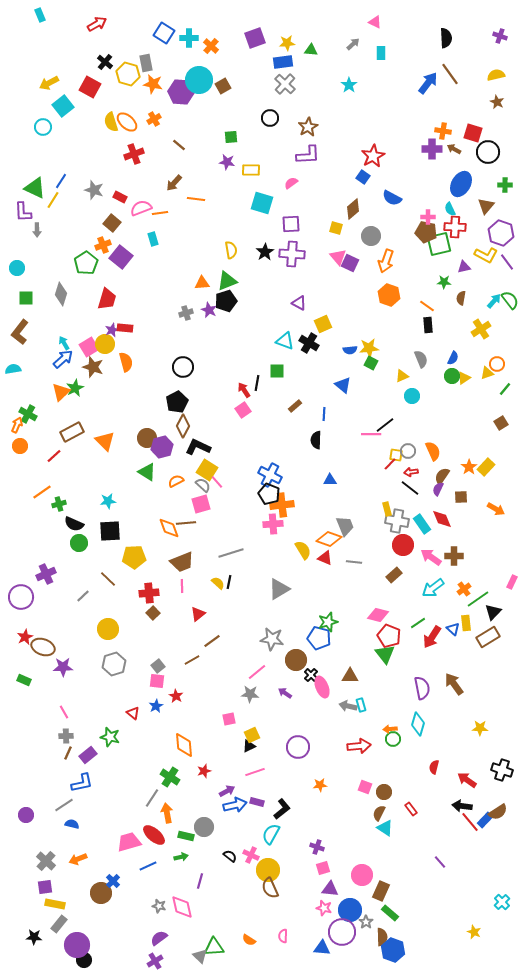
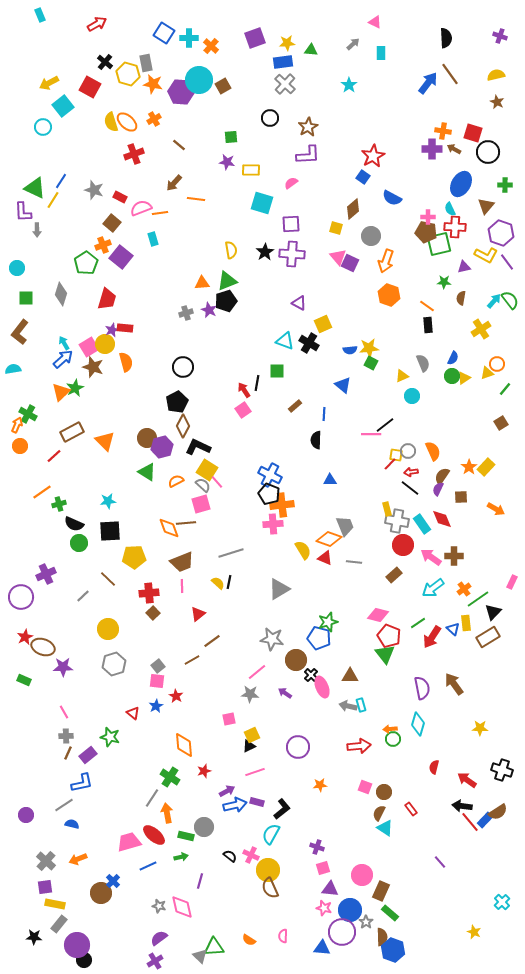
gray semicircle at (421, 359): moved 2 px right, 4 px down
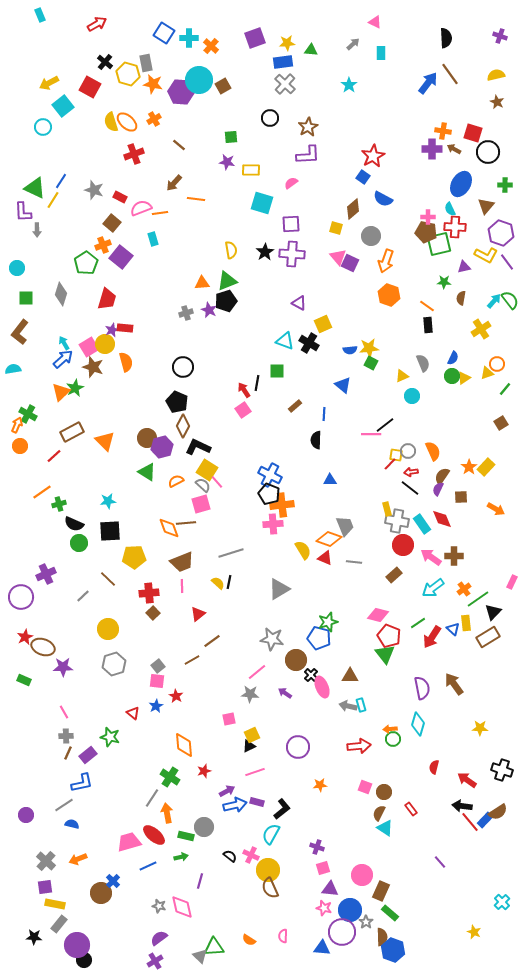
blue semicircle at (392, 198): moved 9 px left, 1 px down
black pentagon at (177, 402): rotated 20 degrees counterclockwise
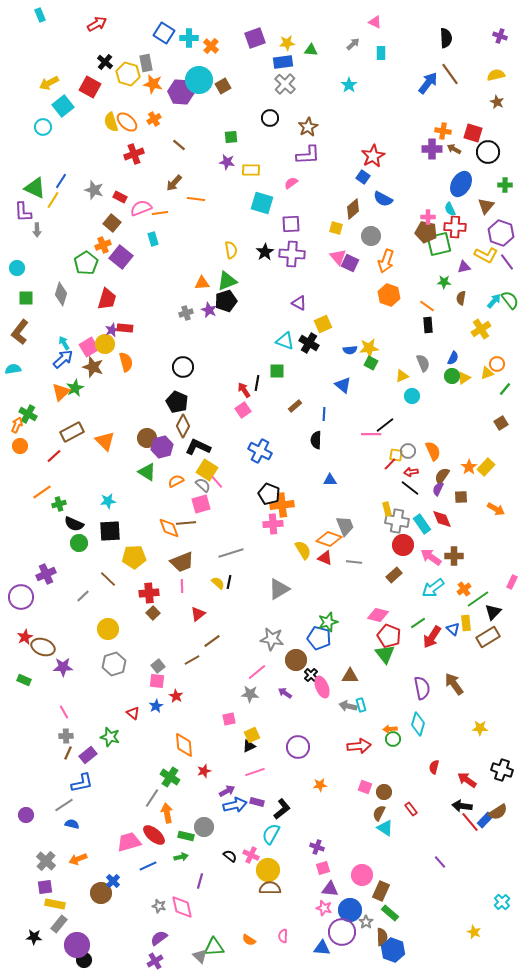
blue cross at (270, 475): moved 10 px left, 24 px up
brown semicircle at (270, 888): rotated 115 degrees clockwise
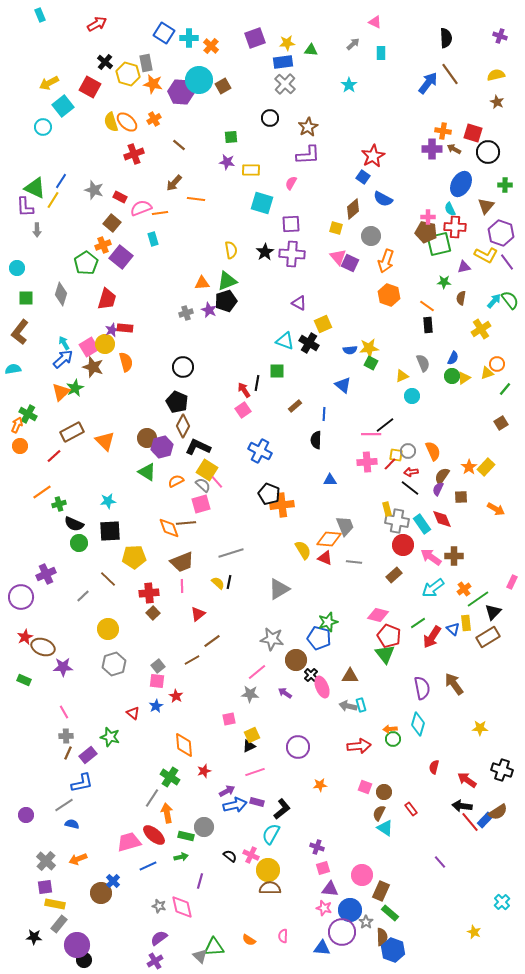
pink semicircle at (291, 183): rotated 24 degrees counterclockwise
purple L-shape at (23, 212): moved 2 px right, 5 px up
pink cross at (273, 524): moved 94 px right, 62 px up
orange diamond at (329, 539): rotated 15 degrees counterclockwise
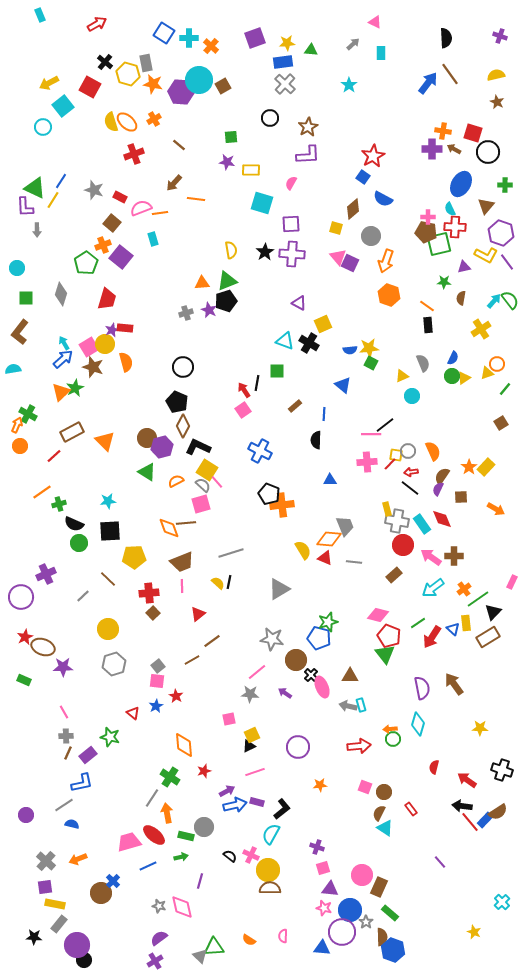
brown rectangle at (381, 891): moved 2 px left, 4 px up
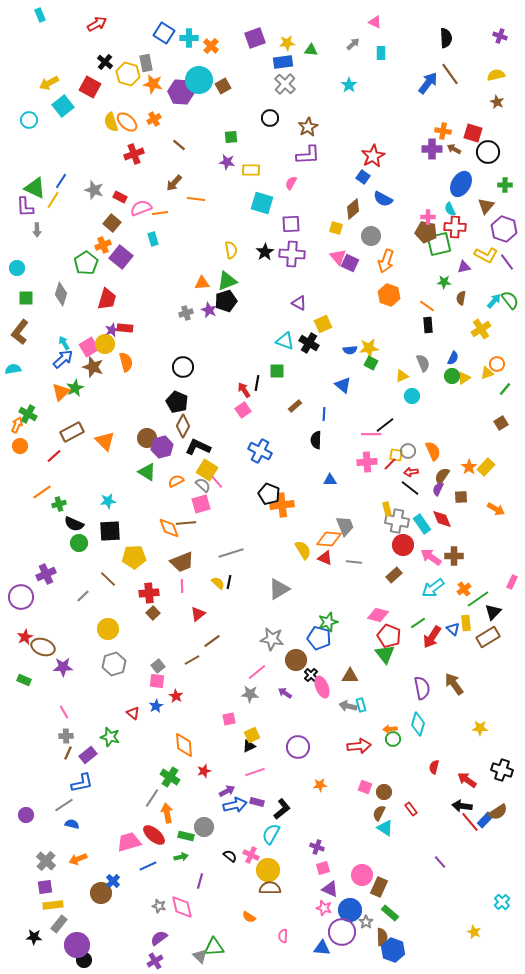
cyan circle at (43, 127): moved 14 px left, 7 px up
purple hexagon at (501, 233): moved 3 px right, 4 px up
purple triangle at (330, 889): rotated 18 degrees clockwise
yellow rectangle at (55, 904): moved 2 px left, 1 px down; rotated 18 degrees counterclockwise
orange semicircle at (249, 940): moved 23 px up
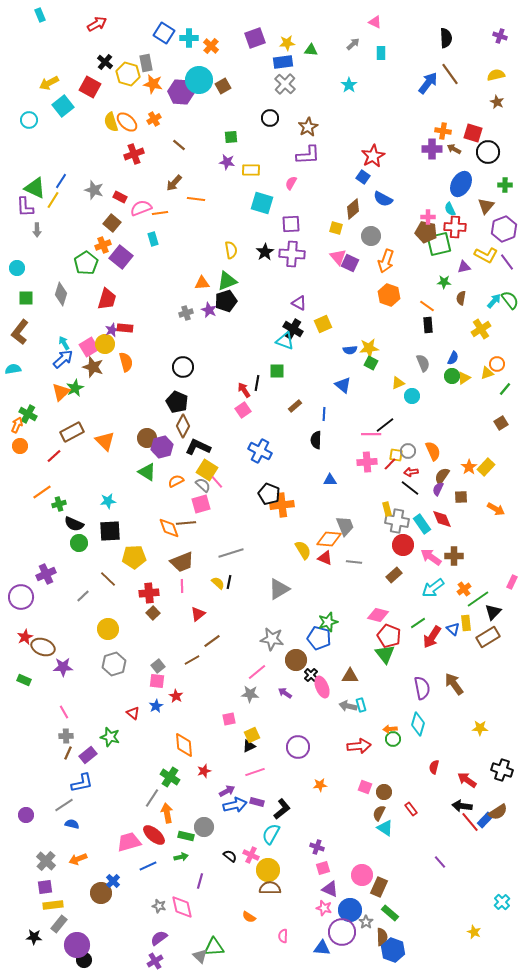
purple hexagon at (504, 229): rotated 20 degrees clockwise
black cross at (309, 343): moved 16 px left, 14 px up
yellow triangle at (402, 376): moved 4 px left, 7 px down
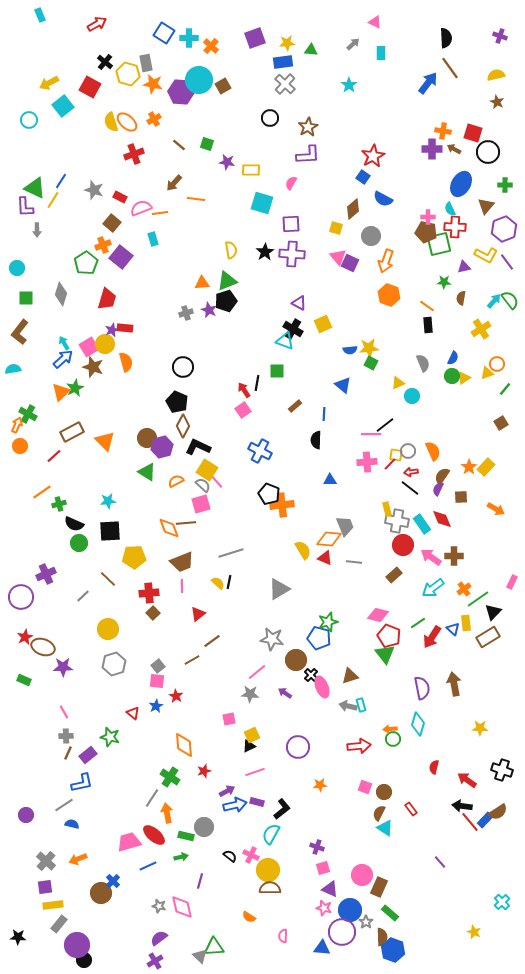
brown line at (450, 74): moved 6 px up
green square at (231, 137): moved 24 px left, 7 px down; rotated 24 degrees clockwise
brown triangle at (350, 676): rotated 18 degrees counterclockwise
brown arrow at (454, 684): rotated 25 degrees clockwise
black star at (34, 937): moved 16 px left
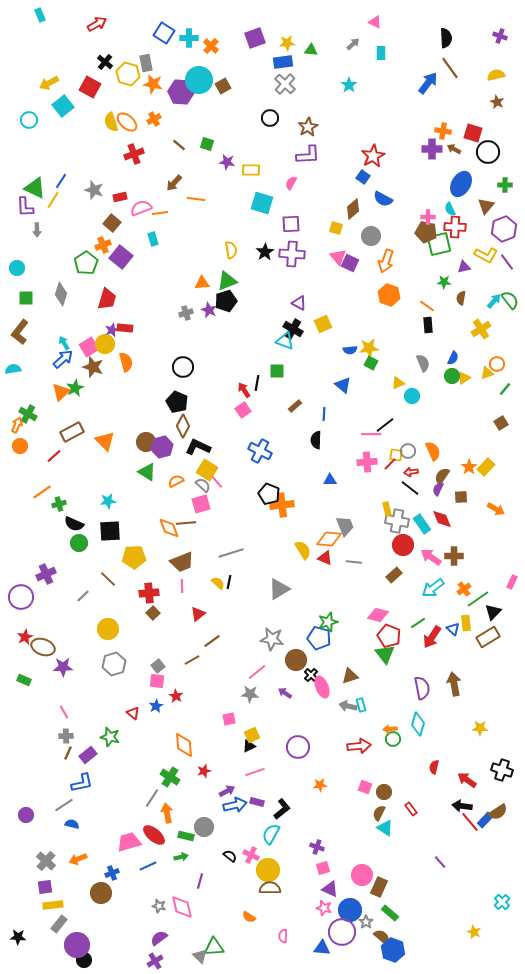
red rectangle at (120, 197): rotated 40 degrees counterclockwise
brown circle at (147, 438): moved 1 px left, 4 px down
blue cross at (113, 881): moved 1 px left, 8 px up; rotated 24 degrees clockwise
brown semicircle at (382, 937): rotated 48 degrees counterclockwise
